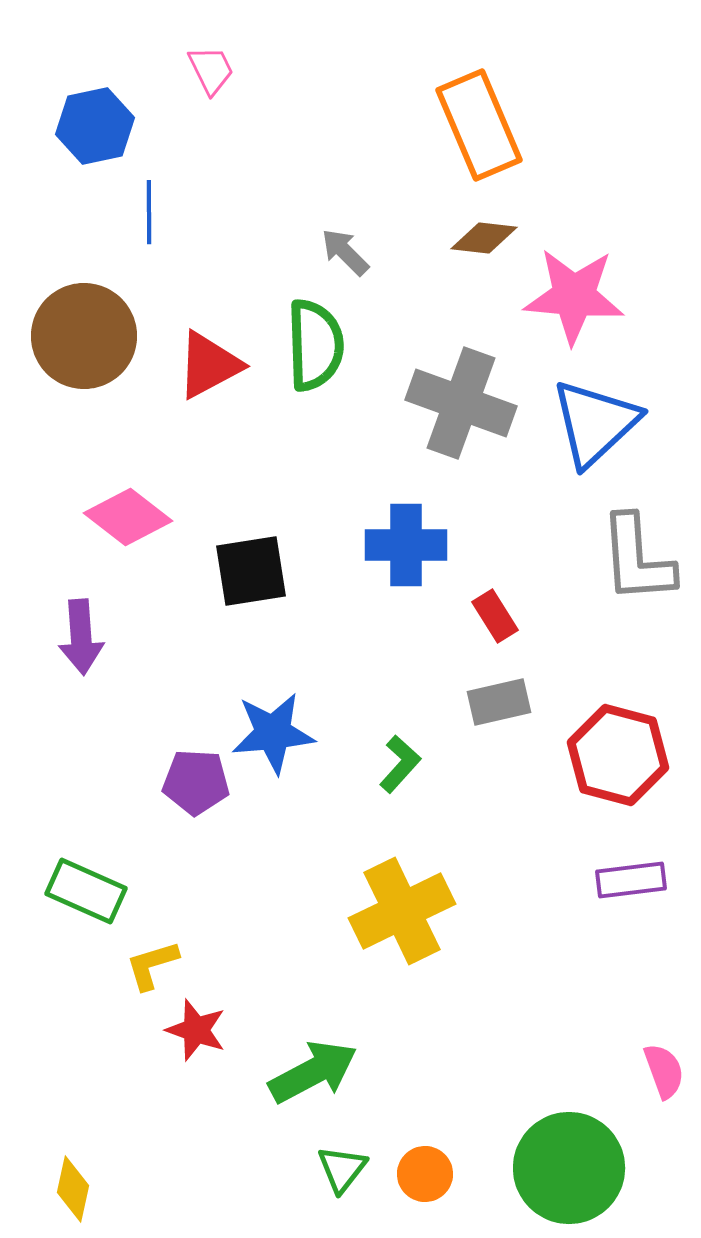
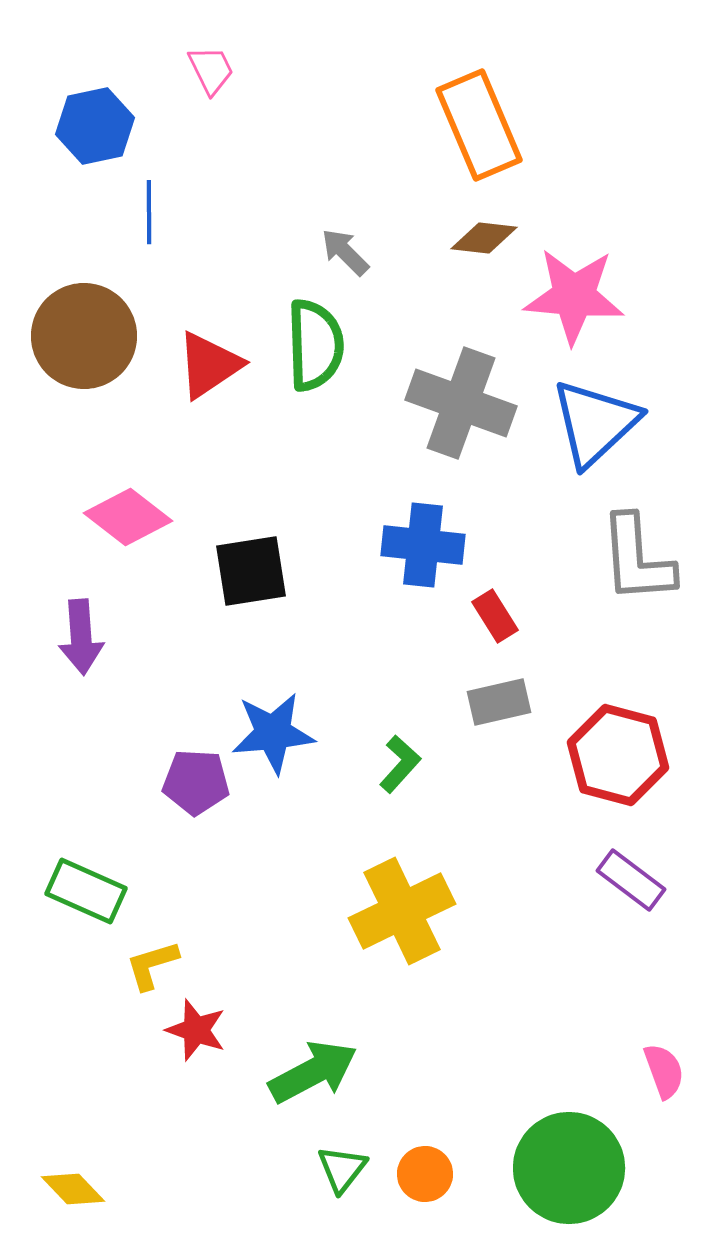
red triangle: rotated 6 degrees counterclockwise
blue cross: moved 17 px right; rotated 6 degrees clockwise
purple rectangle: rotated 44 degrees clockwise
yellow diamond: rotated 56 degrees counterclockwise
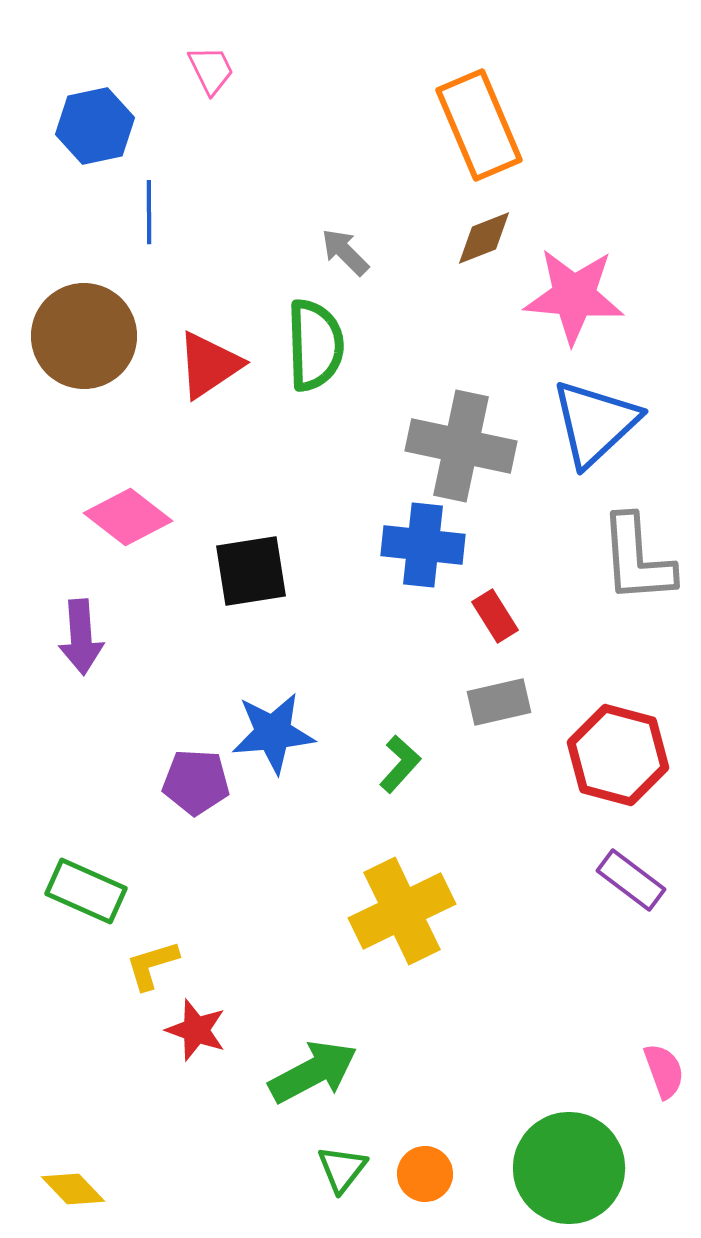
brown diamond: rotated 28 degrees counterclockwise
gray cross: moved 43 px down; rotated 8 degrees counterclockwise
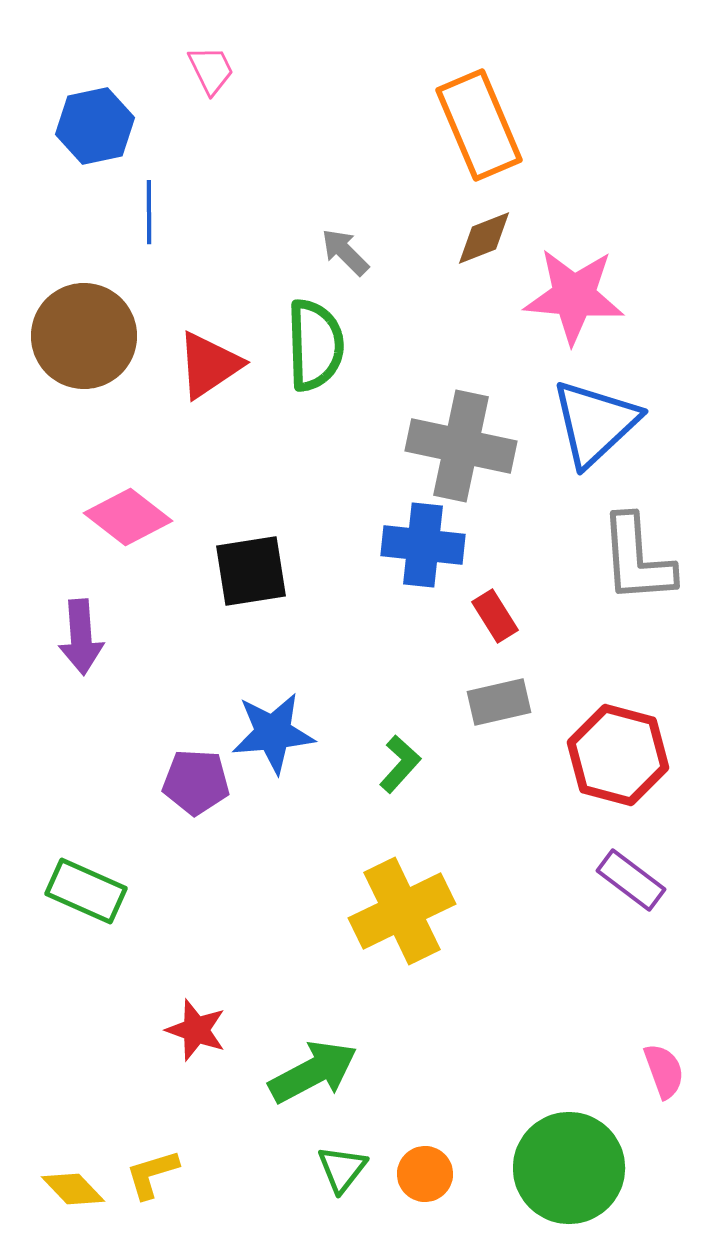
yellow L-shape: moved 209 px down
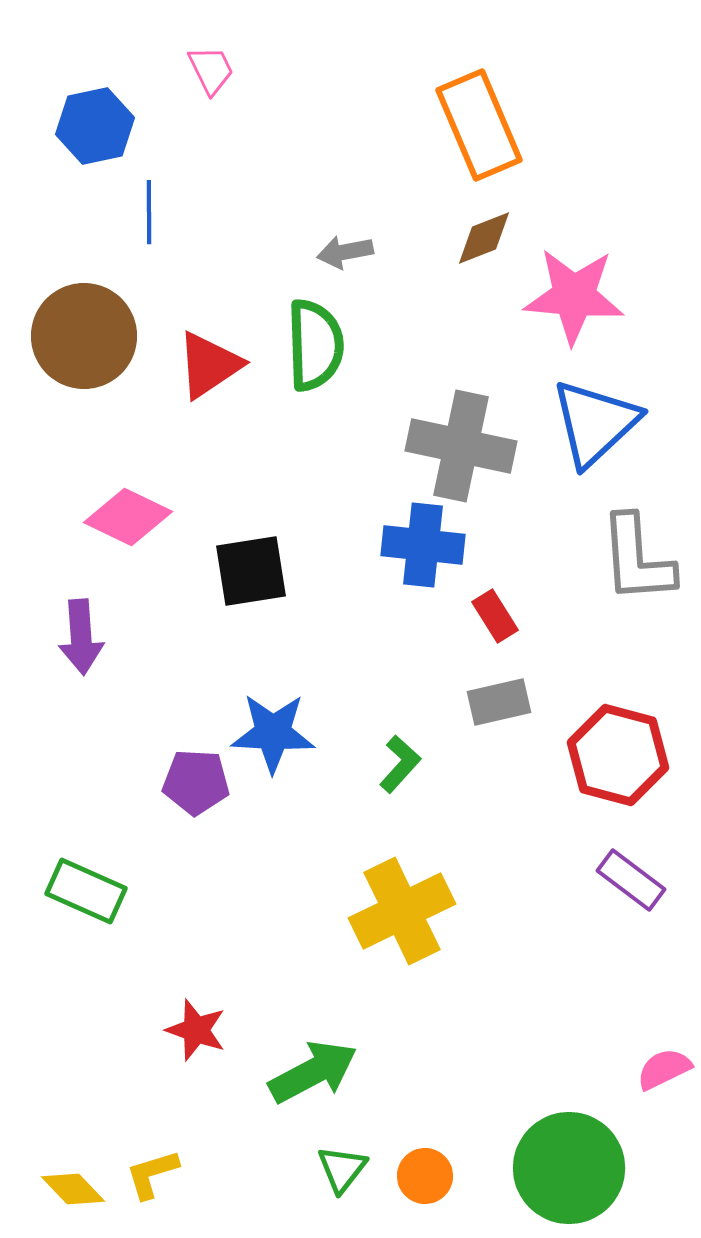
gray arrow: rotated 56 degrees counterclockwise
pink diamond: rotated 12 degrees counterclockwise
blue star: rotated 8 degrees clockwise
pink semicircle: moved 2 px up; rotated 96 degrees counterclockwise
orange circle: moved 2 px down
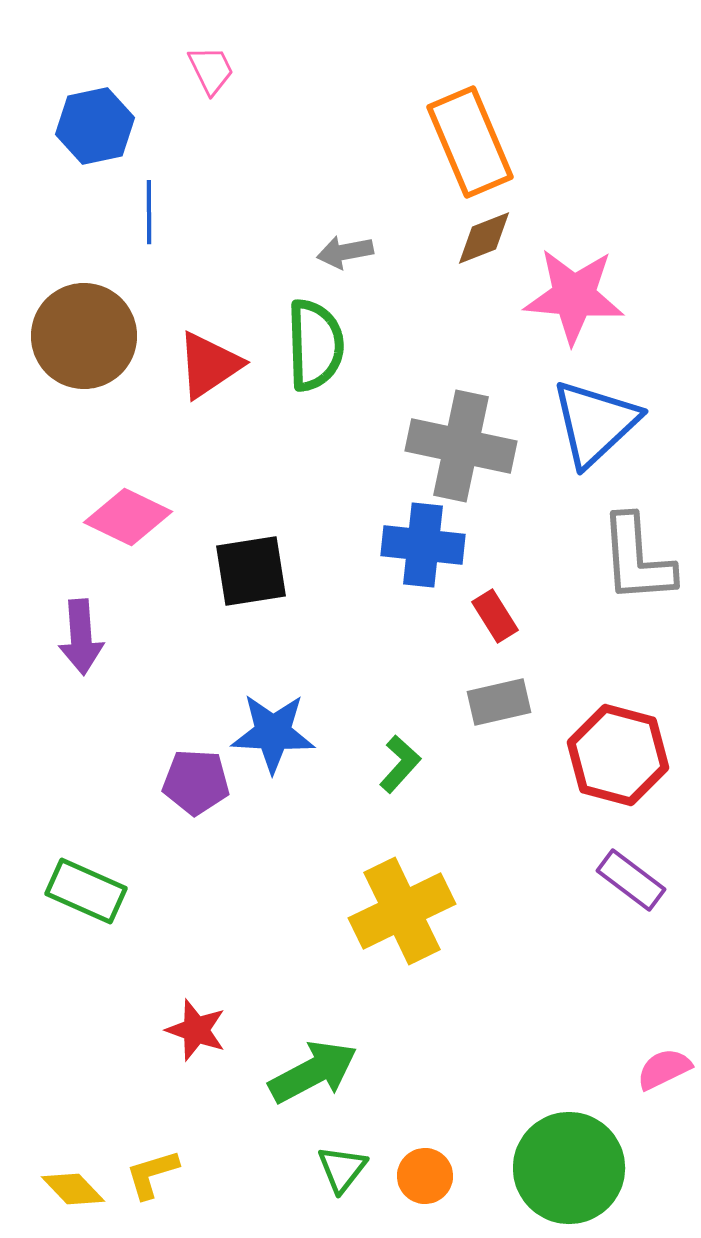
orange rectangle: moved 9 px left, 17 px down
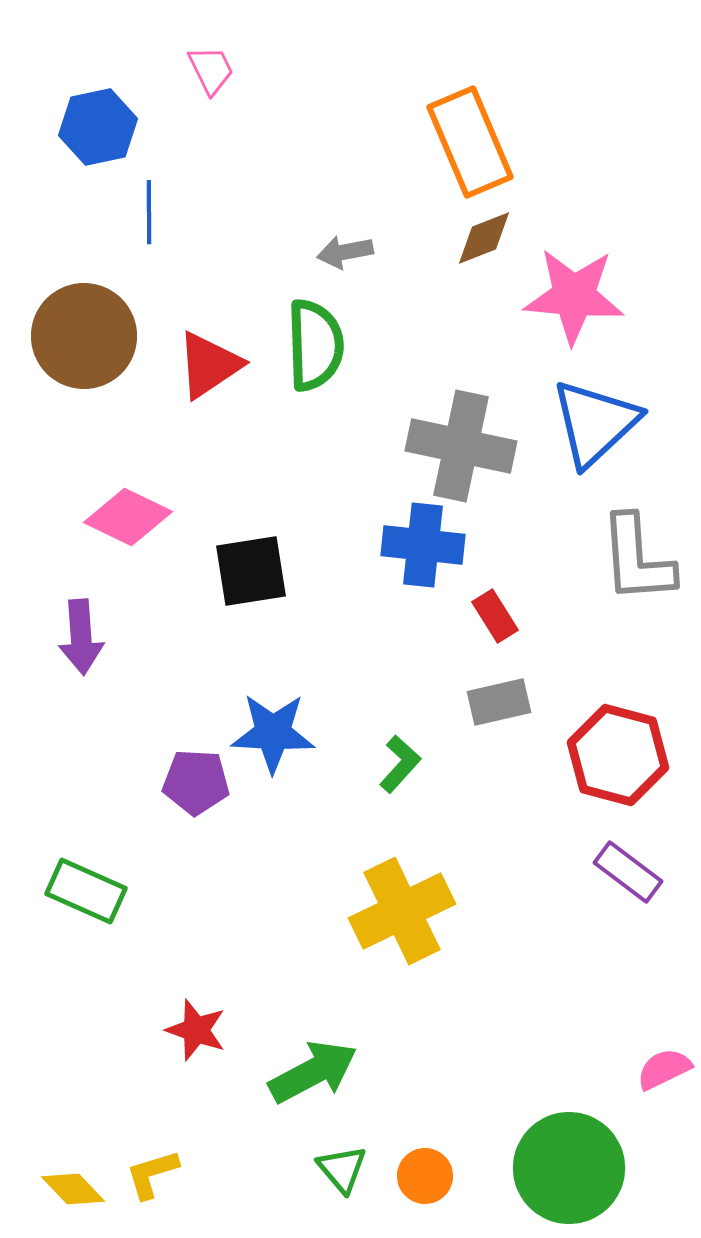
blue hexagon: moved 3 px right, 1 px down
purple rectangle: moved 3 px left, 8 px up
green triangle: rotated 18 degrees counterclockwise
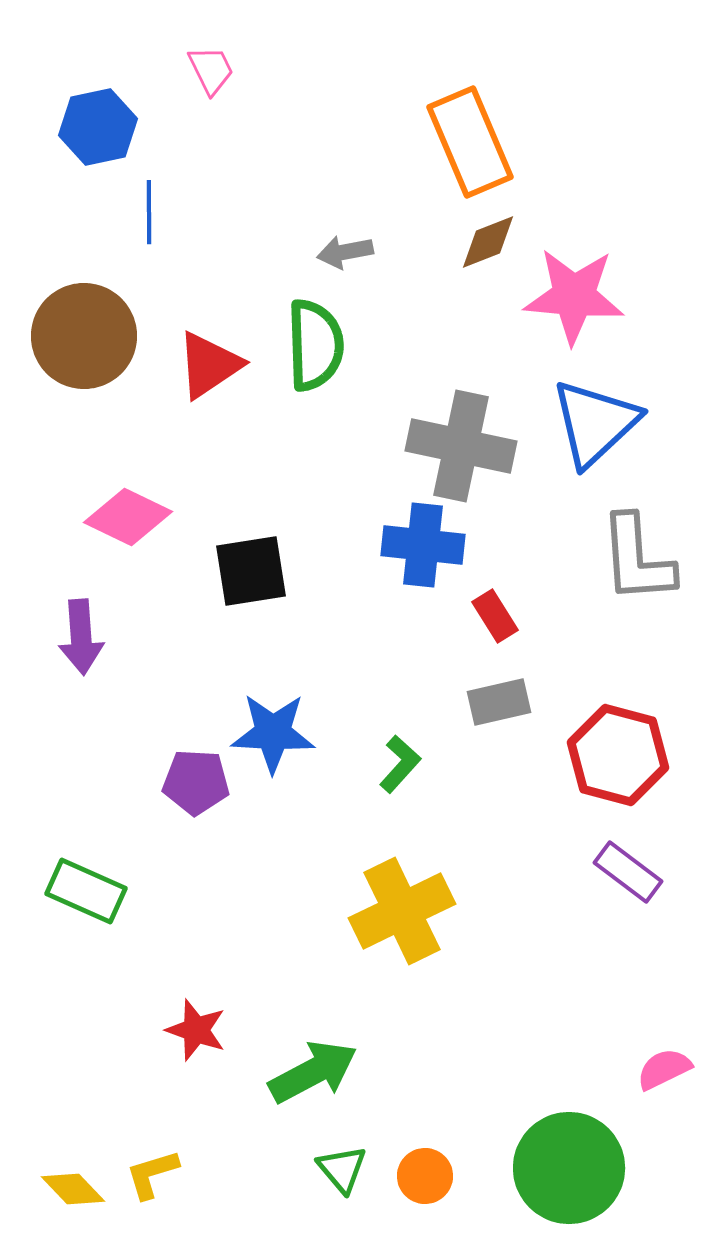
brown diamond: moved 4 px right, 4 px down
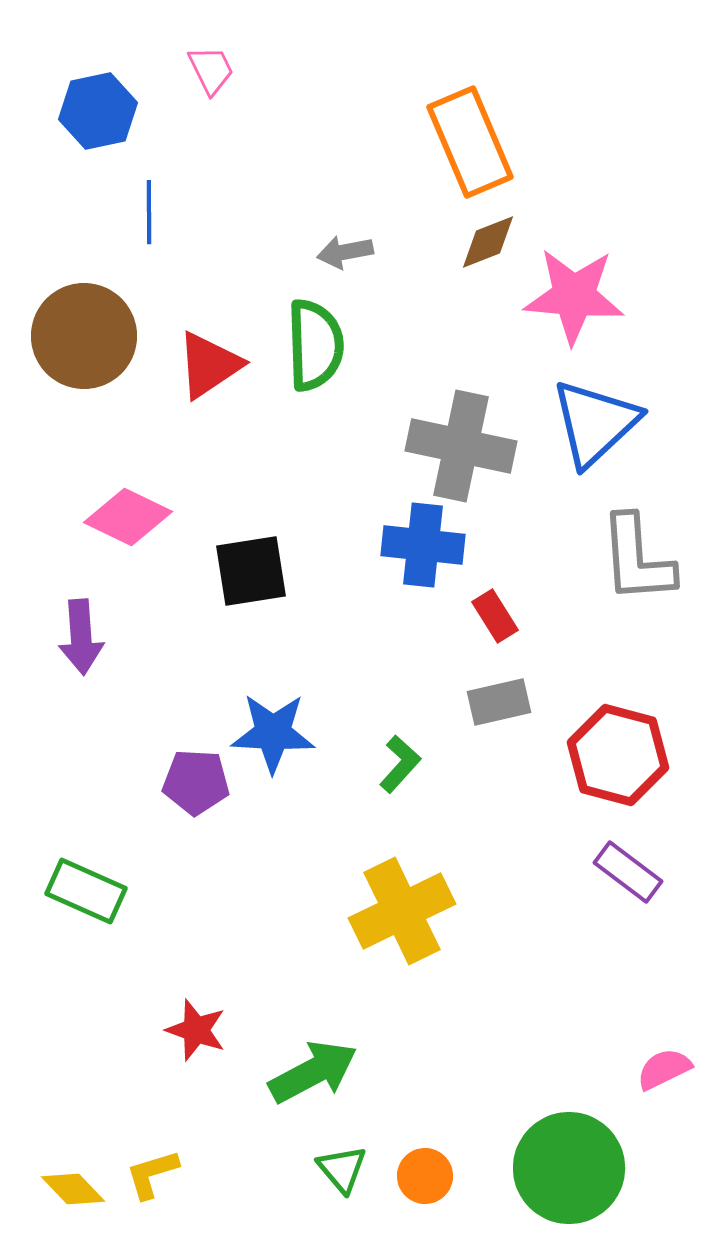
blue hexagon: moved 16 px up
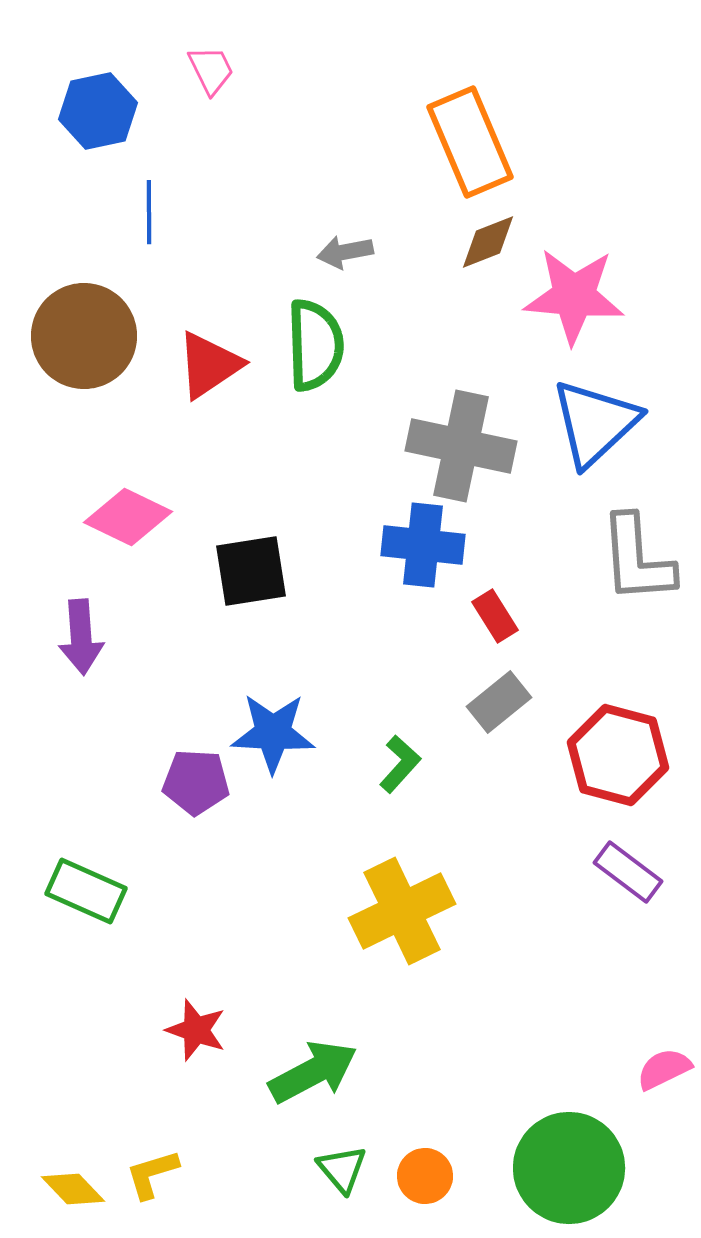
gray rectangle: rotated 26 degrees counterclockwise
